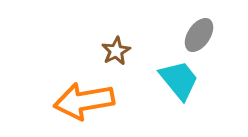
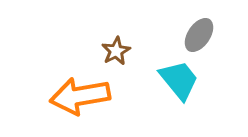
orange arrow: moved 4 px left, 5 px up
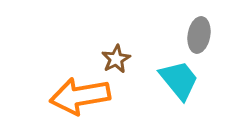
gray ellipse: rotated 24 degrees counterclockwise
brown star: moved 8 px down
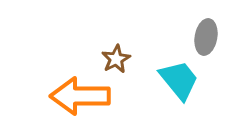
gray ellipse: moved 7 px right, 2 px down
orange arrow: rotated 10 degrees clockwise
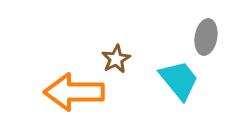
orange arrow: moved 6 px left, 4 px up
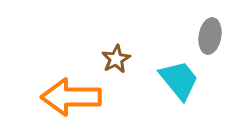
gray ellipse: moved 4 px right, 1 px up
orange arrow: moved 3 px left, 5 px down
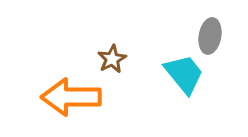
brown star: moved 4 px left
cyan trapezoid: moved 5 px right, 6 px up
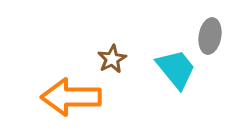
cyan trapezoid: moved 8 px left, 5 px up
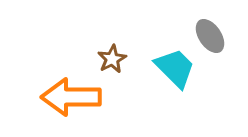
gray ellipse: rotated 44 degrees counterclockwise
cyan trapezoid: moved 1 px left, 1 px up; rotated 6 degrees counterclockwise
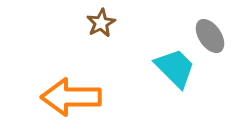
brown star: moved 11 px left, 36 px up
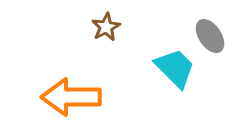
brown star: moved 5 px right, 4 px down
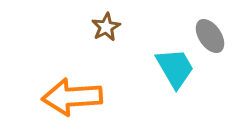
cyan trapezoid: rotated 15 degrees clockwise
orange arrow: moved 1 px right; rotated 4 degrees counterclockwise
